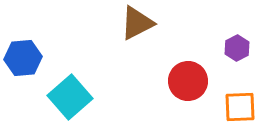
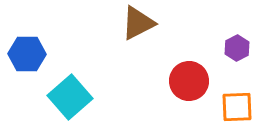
brown triangle: moved 1 px right
blue hexagon: moved 4 px right, 4 px up; rotated 6 degrees clockwise
red circle: moved 1 px right
orange square: moved 3 px left
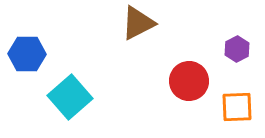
purple hexagon: moved 1 px down
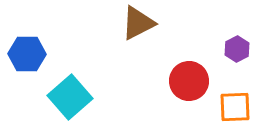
orange square: moved 2 px left
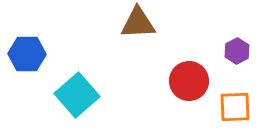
brown triangle: rotated 24 degrees clockwise
purple hexagon: moved 2 px down
cyan square: moved 7 px right, 2 px up
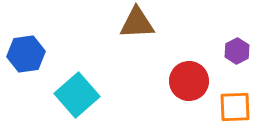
brown triangle: moved 1 px left
blue hexagon: moved 1 px left; rotated 9 degrees counterclockwise
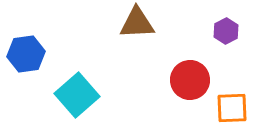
purple hexagon: moved 11 px left, 20 px up
red circle: moved 1 px right, 1 px up
orange square: moved 3 px left, 1 px down
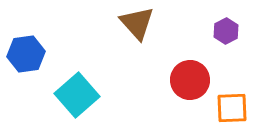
brown triangle: rotated 51 degrees clockwise
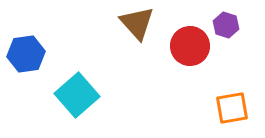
purple hexagon: moved 6 px up; rotated 15 degrees counterclockwise
red circle: moved 34 px up
orange square: rotated 8 degrees counterclockwise
